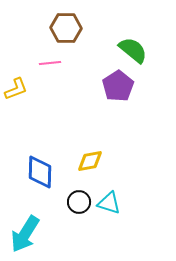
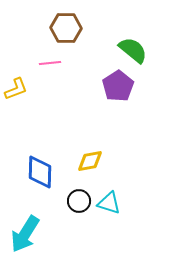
black circle: moved 1 px up
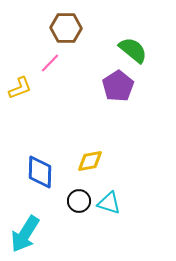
pink line: rotated 40 degrees counterclockwise
yellow L-shape: moved 4 px right, 1 px up
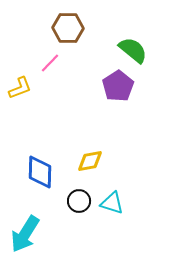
brown hexagon: moved 2 px right
cyan triangle: moved 3 px right
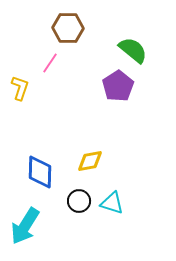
pink line: rotated 10 degrees counterclockwise
yellow L-shape: rotated 50 degrees counterclockwise
cyan arrow: moved 8 px up
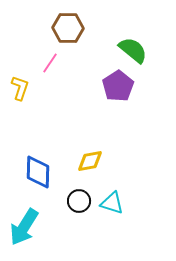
blue diamond: moved 2 px left
cyan arrow: moved 1 px left, 1 px down
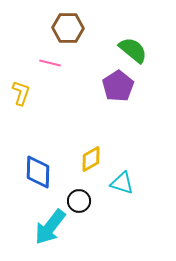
pink line: rotated 70 degrees clockwise
yellow L-shape: moved 1 px right, 5 px down
yellow diamond: moved 1 px right, 2 px up; rotated 20 degrees counterclockwise
cyan triangle: moved 10 px right, 20 px up
cyan arrow: moved 26 px right; rotated 6 degrees clockwise
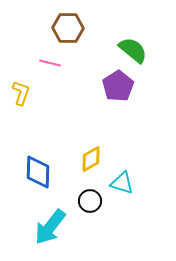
black circle: moved 11 px right
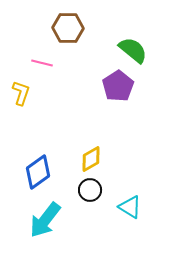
pink line: moved 8 px left
blue diamond: rotated 52 degrees clockwise
cyan triangle: moved 8 px right, 24 px down; rotated 15 degrees clockwise
black circle: moved 11 px up
cyan arrow: moved 5 px left, 7 px up
